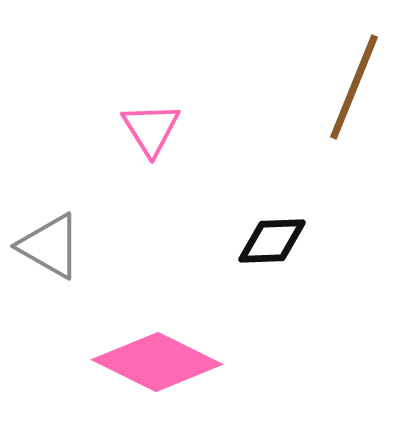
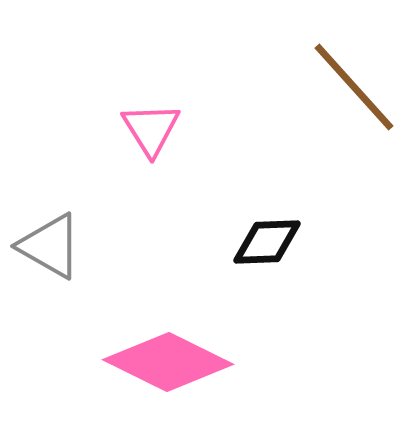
brown line: rotated 64 degrees counterclockwise
black diamond: moved 5 px left, 1 px down
pink diamond: moved 11 px right
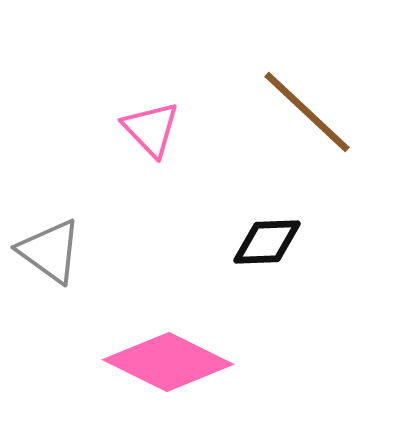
brown line: moved 47 px left, 25 px down; rotated 5 degrees counterclockwise
pink triangle: rotated 12 degrees counterclockwise
gray triangle: moved 5 px down; rotated 6 degrees clockwise
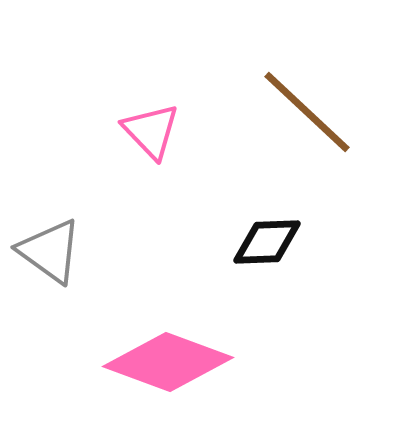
pink triangle: moved 2 px down
pink diamond: rotated 6 degrees counterclockwise
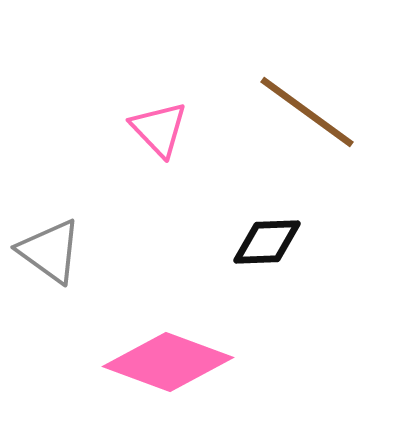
brown line: rotated 7 degrees counterclockwise
pink triangle: moved 8 px right, 2 px up
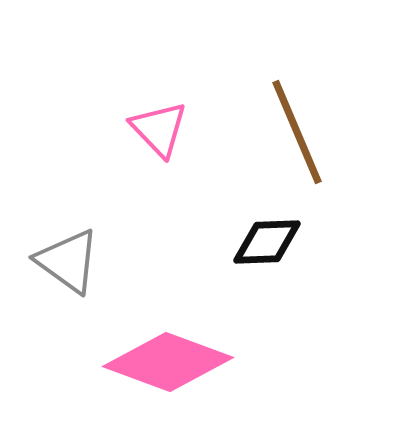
brown line: moved 10 px left, 20 px down; rotated 31 degrees clockwise
gray triangle: moved 18 px right, 10 px down
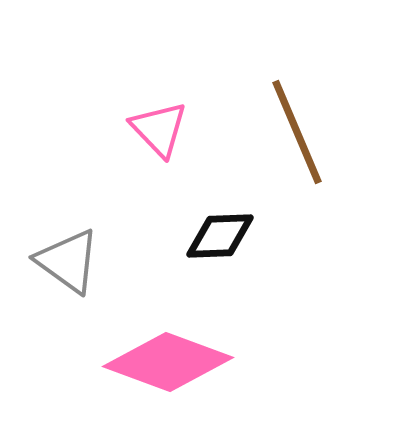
black diamond: moved 47 px left, 6 px up
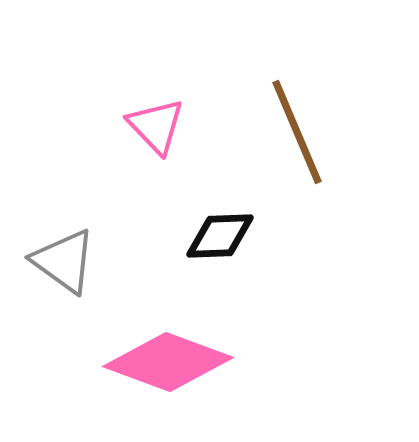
pink triangle: moved 3 px left, 3 px up
gray triangle: moved 4 px left
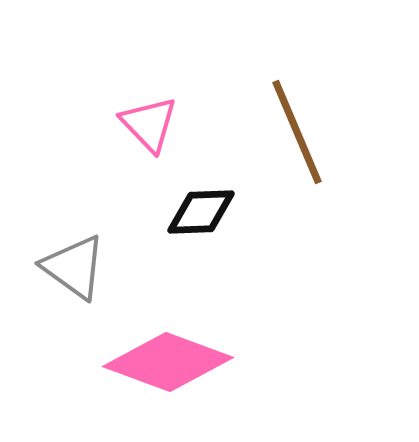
pink triangle: moved 7 px left, 2 px up
black diamond: moved 19 px left, 24 px up
gray triangle: moved 10 px right, 6 px down
